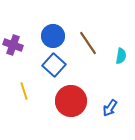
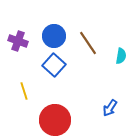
blue circle: moved 1 px right
purple cross: moved 5 px right, 4 px up
red circle: moved 16 px left, 19 px down
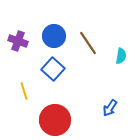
blue square: moved 1 px left, 4 px down
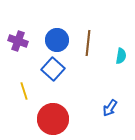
blue circle: moved 3 px right, 4 px down
brown line: rotated 40 degrees clockwise
red circle: moved 2 px left, 1 px up
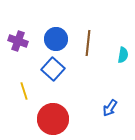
blue circle: moved 1 px left, 1 px up
cyan semicircle: moved 2 px right, 1 px up
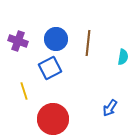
cyan semicircle: moved 2 px down
blue square: moved 3 px left, 1 px up; rotated 20 degrees clockwise
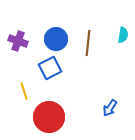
cyan semicircle: moved 22 px up
red circle: moved 4 px left, 2 px up
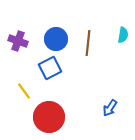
yellow line: rotated 18 degrees counterclockwise
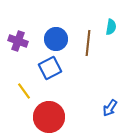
cyan semicircle: moved 12 px left, 8 px up
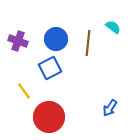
cyan semicircle: moved 2 px right; rotated 63 degrees counterclockwise
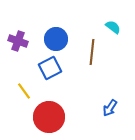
brown line: moved 4 px right, 9 px down
